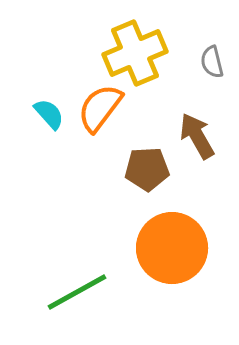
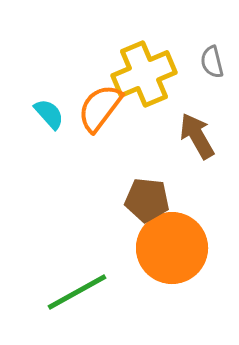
yellow cross: moved 9 px right, 21 px down
brown pentagon: moved 31 px down; rotated 9 degrees clockwise
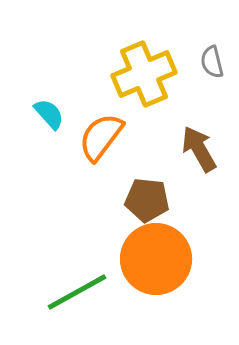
orange semicircle: moved 1 px right, 29 px down
brown arrow: moved 2 px right, 13 px down
orange circle: moved 16 px left, 11 px down
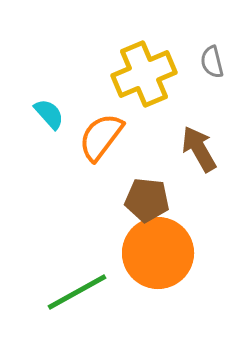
orange circle: moved 2 px right, 6 px up
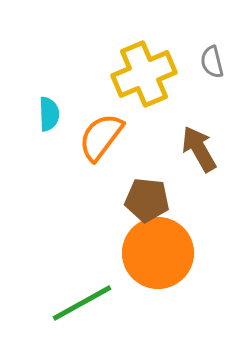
cyan semicircle: rotated 40 degrees clockwise
green line: moved 5 px right, 11 px down
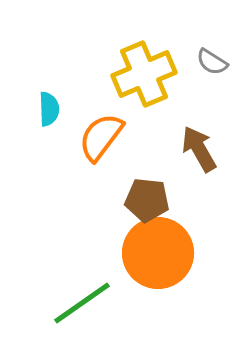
gray semicircle: rotated 44 degrees counterclockwise
cyan semicircle: moved 5 px up
green line: rotated 6 degrees counterclockwise
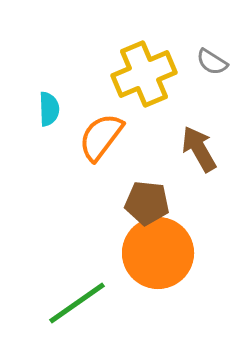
brown pentagon: moved 3 px down
green line: moved 5 px left
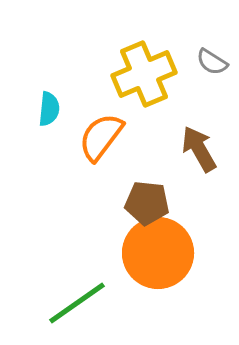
cyan semicircle: rotated 8 degrees clockwise
